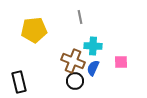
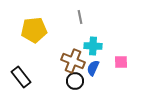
black rectangle: moved 2 px right, 5 px up; rotated 25 degrees counterclockwise
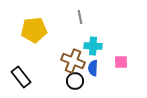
blue semicircle: rotated 21 degrees counterclockwise
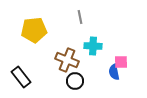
brown cross: moved 6 px left, 1 px up
blue semicircle: moved 21 px right, 4 px down; rotated 14 degrees counterclockwise
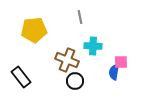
blue semicircle: rotated 21 degrees clockwise
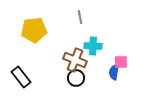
brown cross: moved 8 px right
black circle: moved 1 px right, 3 px up
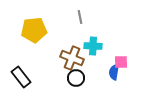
brown cross: moved 3 px left, 2 px up
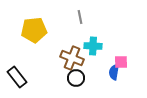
black rectangle: moved 4 px left
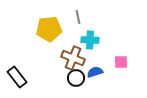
gray line: moved 2 px left
yellow pentagon: moved 15 px right, 1 px up
cyan cross: moved 3 px left, 6 px up
brown cross: moved 1 px right
blue semicircle: moved 19 px left; rotated 63 degrees clockwise
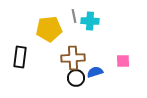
gray line: moved 4 px left, 1 px up
cyan cross: moved 19 px up
brown cross: rotated 25 degrees counterclockwise
pink square: moved 2 px right, 1 px up
black rectangle: moved 3 px right, 20 px up; rotated 45 degrees clockwise
